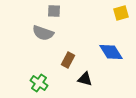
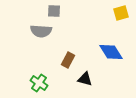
gray semicircle: moved 2 px left, 2 px up; rotated 15 degrees counterclockwise
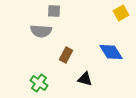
yellow square: rotated 14 degrees counterclockwise
brown rectangle: moved 2 px left, 5 px up
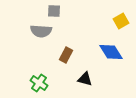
yellow square: moved 8 px down
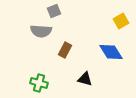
gray square: rotated 24 degrees counterclockwise
brown rectangle: moved 1 px left, 5 px up
green cross: rotated 18 degrees counterclockwise
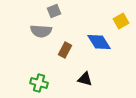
blue diamond: moved 12 px left, 10 px up
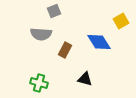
gray semicircle: moved 3 px down
